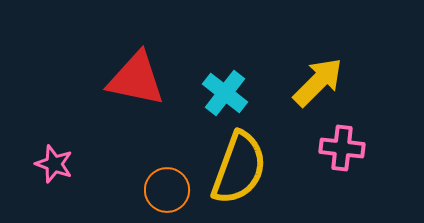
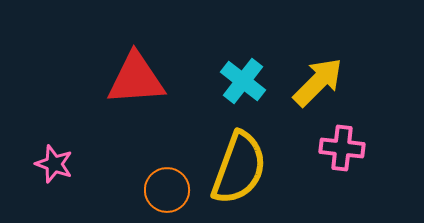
red triangle: rotated 16 degrees counterclockwise
cyan cross: moved 18 px right, 12 px up
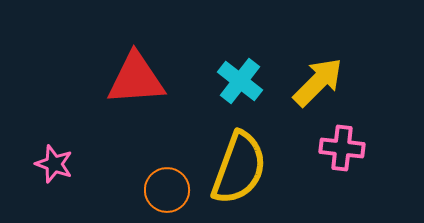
cyan cross: moved 3 px left
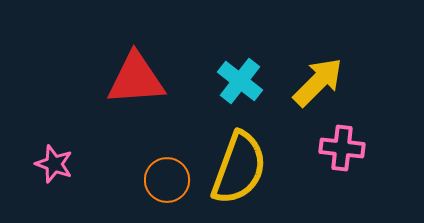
orange circle: moved 10 px up
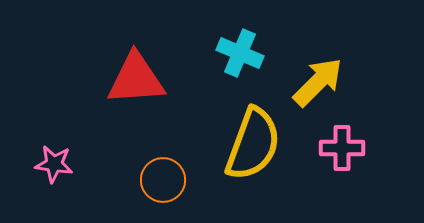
cyan cross: moved 28 px up; rotated 15 degrees counterclockwise
pink cross: rotated 6 degrees counterclockwise
pink star: rotated 12 degrees counterclockwise
yellow semicircle: moved 14 px right, 24 px up
orange circle: moved 4 px left
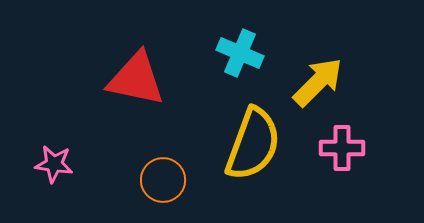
red triangle: rotated 16 degrees clockwise
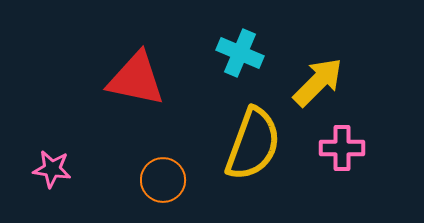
pink star: moved 2 px left, 5 px down
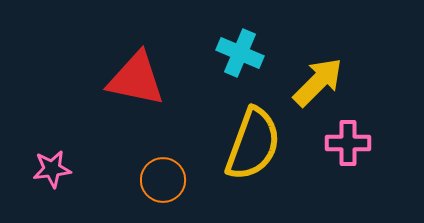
pink cross: moved 6 px right, 5 px up
pink star: rotated 15 degrees counterclockwise
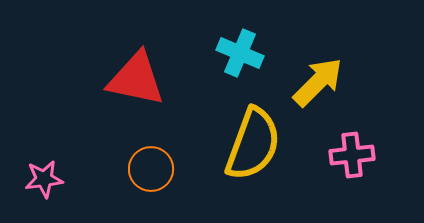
pink cross: moved 4 px right, 12 px down; rotated 6 degrees counterclockwise
pink star: moved 8 px left, 10 px down
orange circle: moved 12 px left, 11 px up
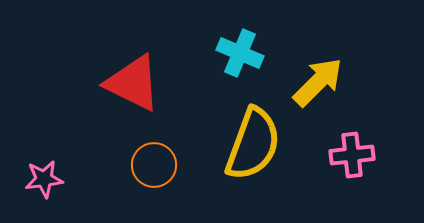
red triangle: moved 3 px left, 4 px down; rotated 14 degrees clockwise
orange circle: moved 3 px right, 4 px up
